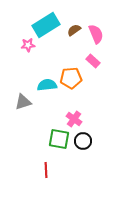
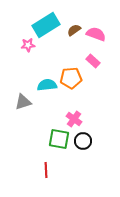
pink semicircle: rotated 48 degrees counterclockwise
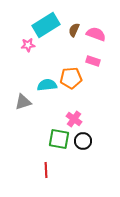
brown semicircle: rotated 32 degrees counterclockwise
pink rectangle: rotated 24 degrees counterclockwise
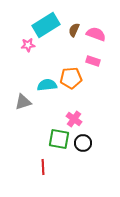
black circle: moved 2 px down
red line: moved 3 px left, 3 px up
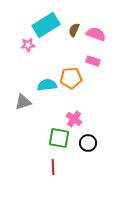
green square: moved 1 px up
black circle: moved 5 px right
red line: moved 10 px right
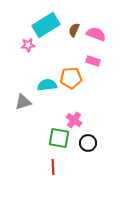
pink cross: moved 1 px down
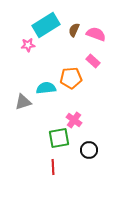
pink rectangle: rotated 24 degrees clockwise
cyan semicircle: moved 1 px left, 3 px down
green square: rotated 20 degrees counterclockwise
black circle: moved 1 px right, 7 px down
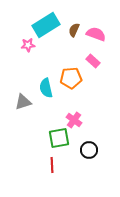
cyan semicircle: rotated 96 degrees counterclockwise
red line: moved 1 px left, 2 px up
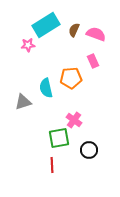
pink rectangle: rotated 24 degrees clockwise
